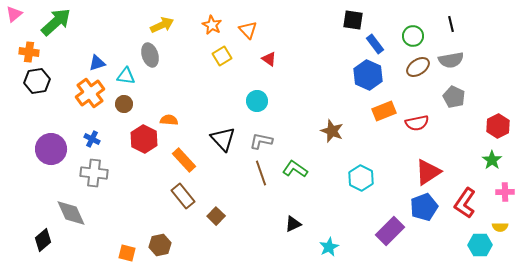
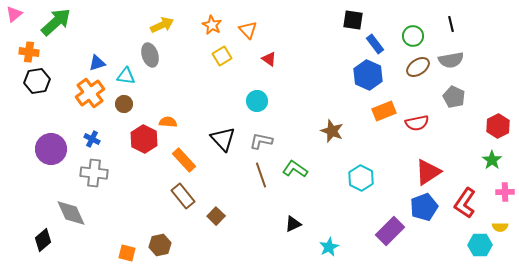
orange semicircle at (169, 120): moved 1 px left, 2 px down
brown line at (261, 173): moved 2 px down
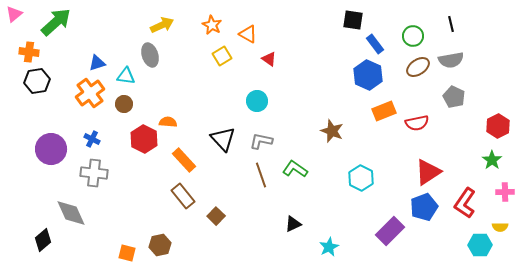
orange triangle at (248, 30): moved 4 px down; rotated 18 degrees counterclockwise
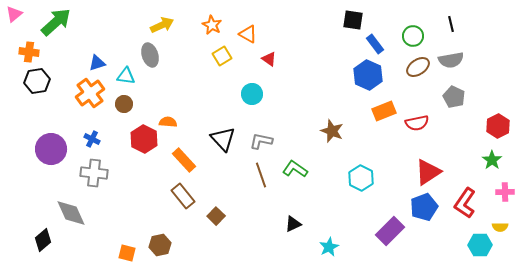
cyan circle at (257, 101): moved 5 px left, 7 px up
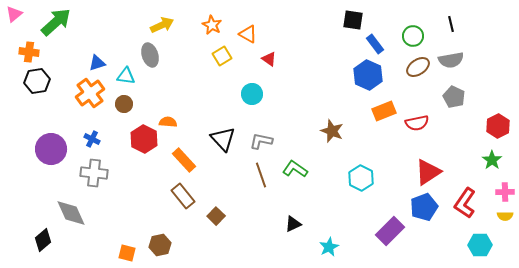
yellow semicircle at (500, 227): moved 5 px right, 11 px up
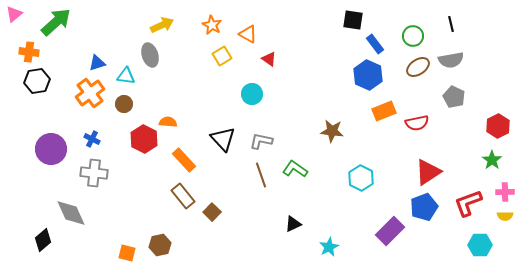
brown star at (332, 131): rotated 15 degrees counterclockwise
red L-shape at (465, 203): moved 3 px right; rotated 36 degrees clockwise
brown square at (216, 216): moved 4 px left, 4 px up
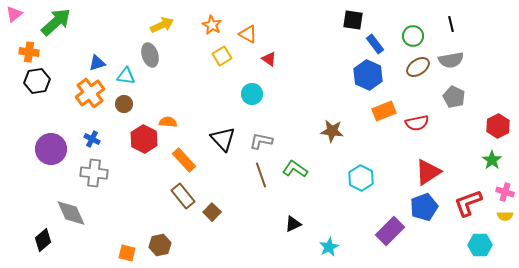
pink cross at (505, 192): rotated 18 degrees clockwise
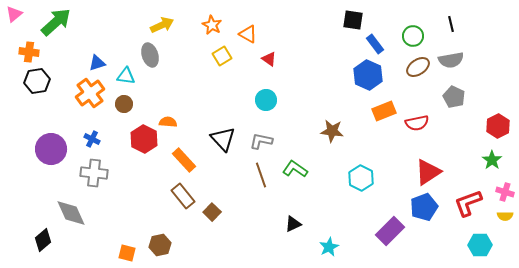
cyan circle at (252, 94): moved 14 px right, 6 px down
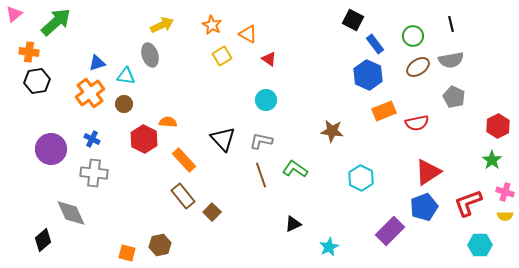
black square at (353, 20): rotated 20 degrees clockwise
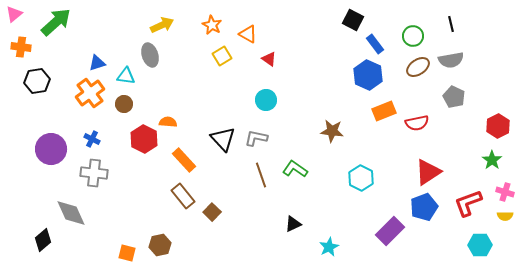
orange cross at (29, 52): moved 8 px left, 5 px up
gray L-shape at (261, 141): moved 5 px left, 3 px up
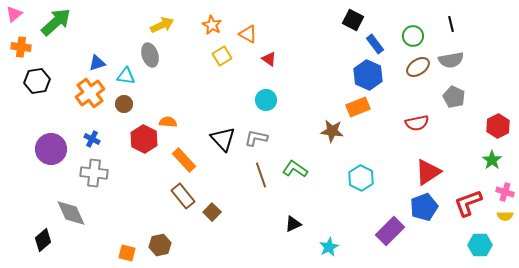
orange rectangle at (384, 111): moved 26 px left, 4 px up
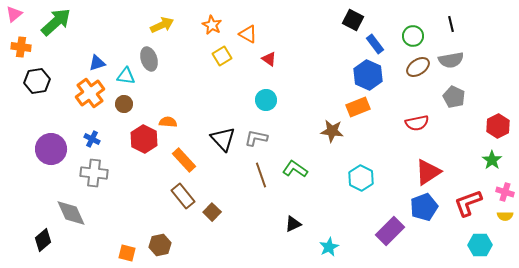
gray ellipse at (150, 55): moved 1 px left, 4 px down
